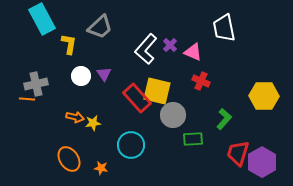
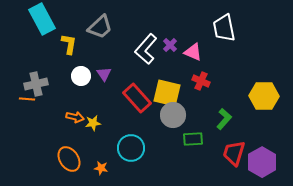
yellow square: moved 10 px right, 2 px down
cyan circle: moved 3 px down
red trapezoid: moved 4 px left
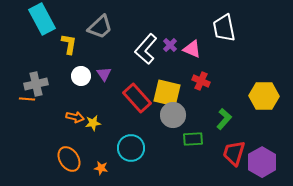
pink triangle: moved 1 px left, 3 px up
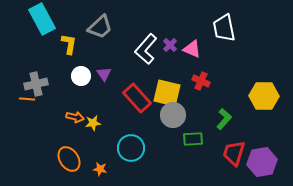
purple hexagon: rotated 20 degrees clockwise
orange star: moved 1 px left, 1 px down
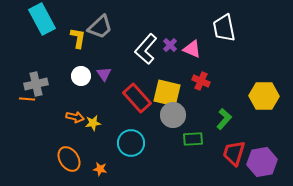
yellow L-shape: moved 9 px right, 6 px up
cyan circle: moved 5 px up
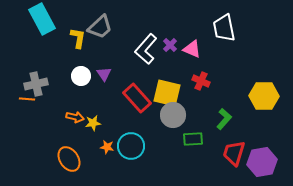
cyan circle: moved 3 px down
orange star: moved 7 px right, 22 px up
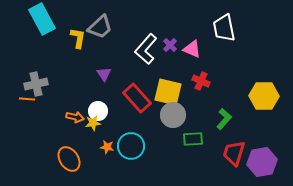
white circle: moved 17 px right, 35 px down
yellow square: moved 1 px right, 1 px up
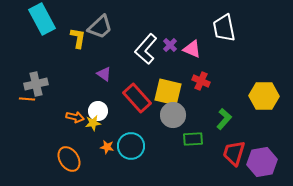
purple triangle: rotated 21 degrees counterclockwise
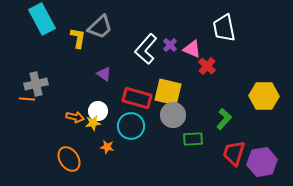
red cross: moved 6 px right, 15 px up; rotated 18 degrees clockwise
red rectangle: rotated 32 degrees counterclockwise
cyan circle: moved 20 px up
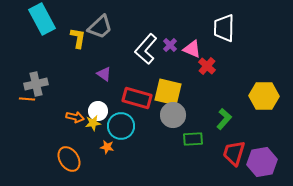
white trapezoid: rotated 12 degrees clockwise
cyan circle: moved 10 px left
